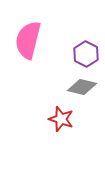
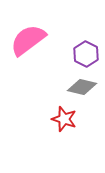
pink semicircle: rotated 39 degrees clockwise
red star: moved 3 px right
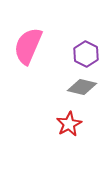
pink semicircle: moved 6 px down; rotated 30 degrees counterclockwise
red star: moved 5 px right, 5 px down; rotated 25 degrees clockwise
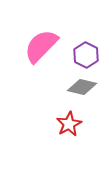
pink semicircle: moved 13 px right; rotated 21 degrees clockwise
purple hexagon: moved 1 px down
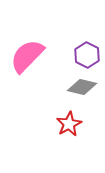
pink semicircle: moved 14 px left, 10 px down
purple hexagon: moved 1 px right
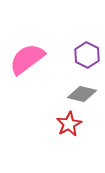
pink semicircle: moved 3 px down; rotated 9 degrees clockwise
gray diamond: moved 7 px down
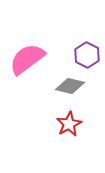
gray diamond: moved 12 px left, 8 px up
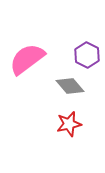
gray diamond: rotated 36 degrees clockwise
red star: rotated 15 degrees clockwise
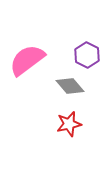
pink semicircle: moved 1 px down
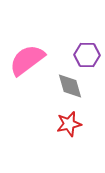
purple hexagon: rotated 25 degrees counterclockwise
gray diamond: rotated 24 degrees clockwise
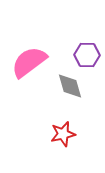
pink semicircle: moved 2 px right, 2 px down
red star: moved 6 px left, 10 px down
